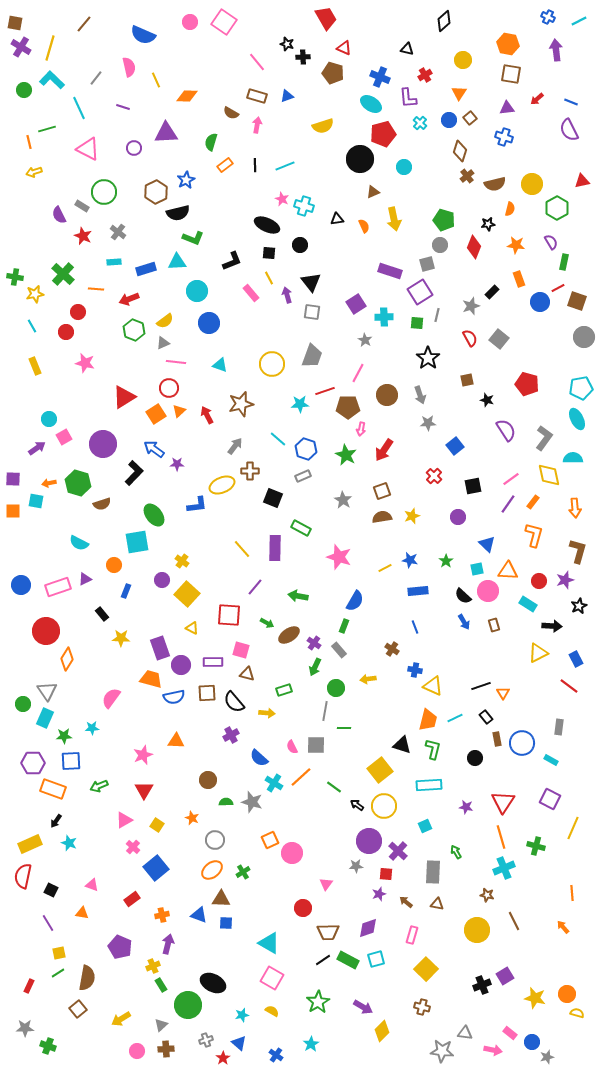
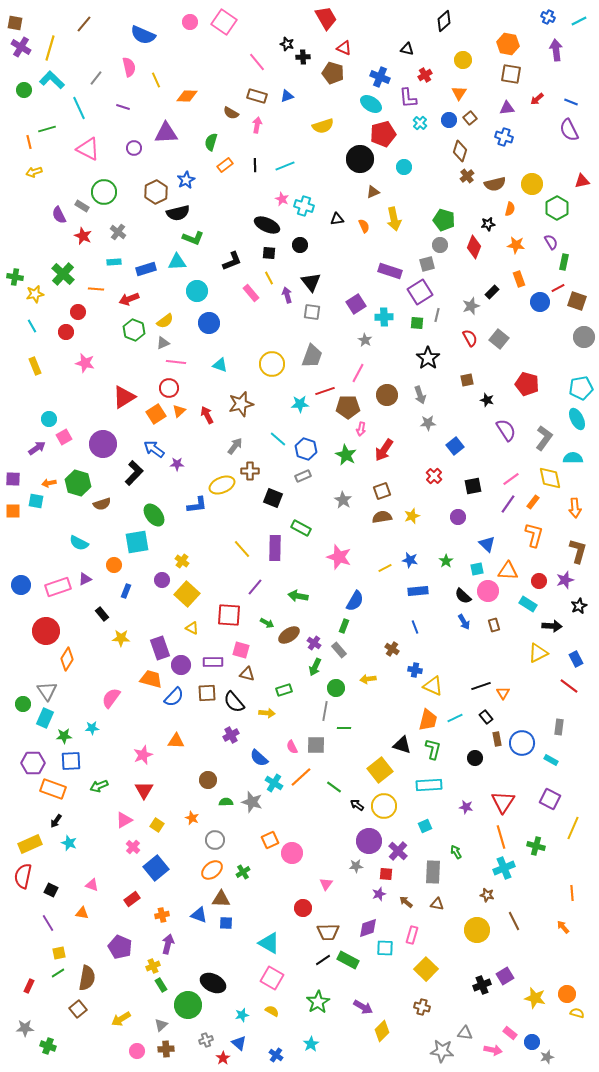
yellow diamond at (549, 475): moved 1 px right, 3 px down
blue semicircle at (174, 697): rotated 35 degrees counterclockwise
cyan square at (376, 959): moved 9 px right, 11 px up; rotated 18 degrees clockwise
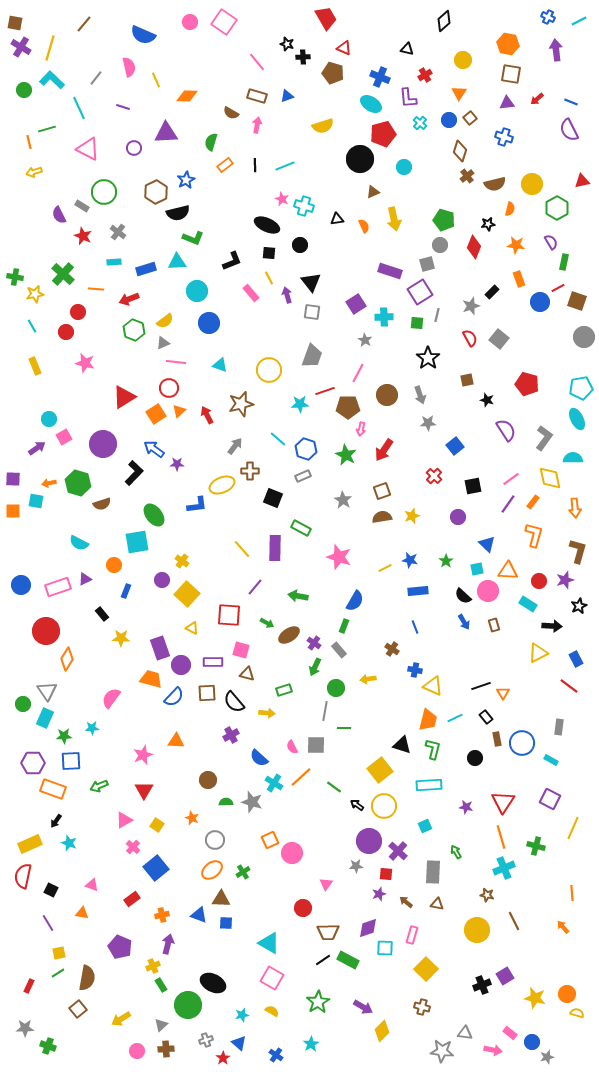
purple triangle at (507, 108): moved 5 px up
yellow circle at (272, 364): moved 3 px left, 6 px down
